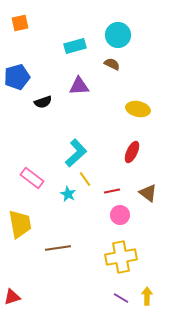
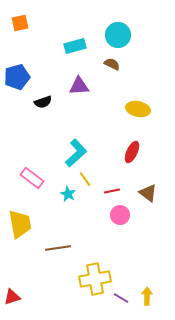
yellow cross: moved 26 px left, 22 px down
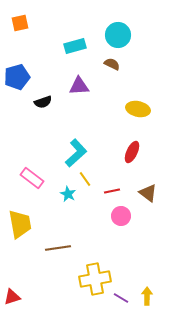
pink circle: moved 1 px right, 1 px down
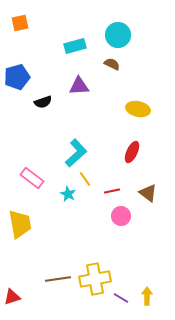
brown line: moved 31 px down
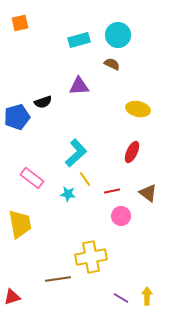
cyan rectangle: moved 4 px right, 6 px up
blue pentagon: moved 40 px down
cyan star: rotated 21 degrees counterclockwise
yellow cross: moved 4 px left, 22 px up
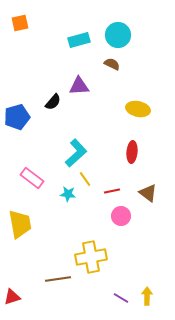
black semicircle: moved 10 px right; rotated 30 degrees counterclockwise
red ellipse: rotated 20 degrees counterclockwise
